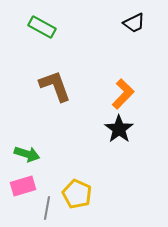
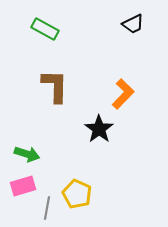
black trapezoid: moved 1 px left, 1 px down
green rectangle: moved 3 px right, 2 px down
brown L-shape: rotated 21 degrees clockwise
black star: moved 20 px left
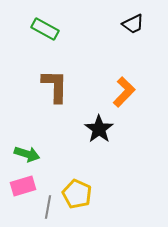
orange L-shape: moved 1 px right, 2 px up
gray line: moved 1 px right, 1 px up
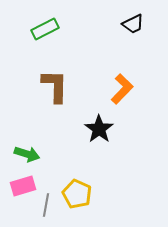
green rectangle: rotated 56 degrees counterclockwise
orange L-shape: moved 2 px left, 3 px up
gray line: moved 2 px left, 2 px up
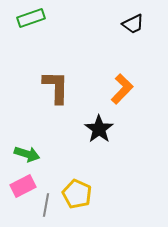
green rectangle: moved 14 px left, 11 px up; rotated 8 degrees clockwise
brown L-shape: moved 1 px right, 1 px down
pink rectangle: rotated 10 degrees counterclockwise
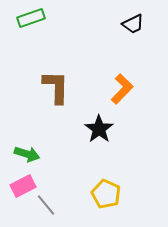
yellow pentagon: moved 29 px right
gray line: rotated 50 degrees counterclockwise
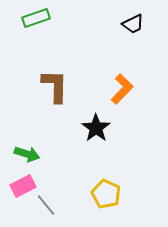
green rectangle: moved 5 px right
brown L-shape: moved 1 px left, 1 px up
black star: moved 3 px left, 1 px up
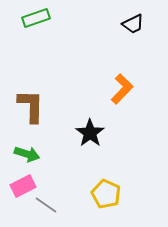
brown L-shape: moved 24 px left, 20 px down
black star: moved 6 px left, 5 px down
gray line: rotated 15 degrees counterclockwise
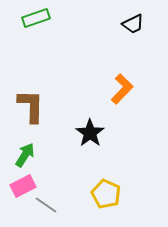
green arrow: moved 2 px left, 1 px down; rotated 75 degrees counterclockwise
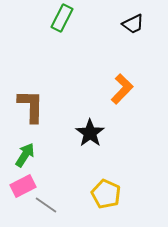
green rectangle: moved 26 px right; rotated 44 degrees counterclockwise
